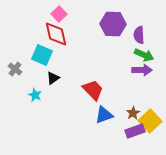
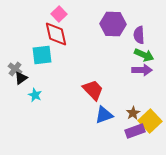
cyan square: rotated 30 degrees counterclockwise
black triangle: moved 32 px left
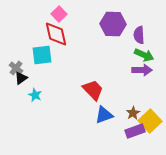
gray cross: moved 1 px right, 1 px up
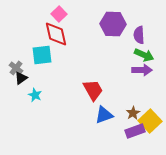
red trapezoid: rotated 15 degrees clockwise
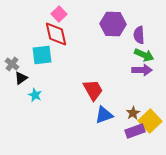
gray cross: moved 4 px left, 4 px up
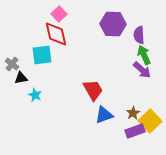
green arrow: rotated 138 degrees counterclockwise
purple arrow: rotated 42 degrees clockwise
black triangle: rotated 24 degrees clockwise
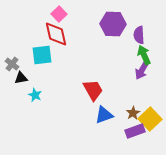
purple arrow: rotated 78 degrees clockwise
yellow square: moved 2 px up
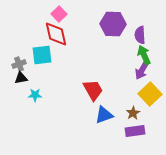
purple semicircle: moved 1 px right
gray cross: moved 7 px right; rotated 32 degrees clockwise
cyan star: rotated 24 degrees counterclockwise
yellow square: moved 25 px up
purple rectangle: rotated 12 degrees clockwise
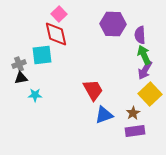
purple arrow: moved 3 px right
